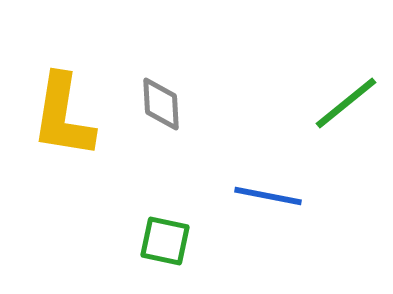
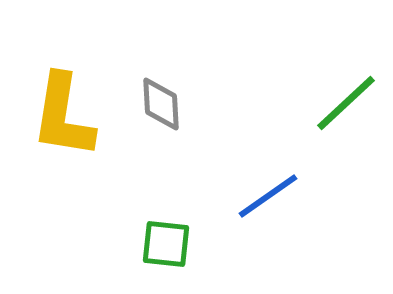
green line: rotated 4 degrees counterclockwise
blue line: rotated 46 degrees counterclockwise
green square: moved 1 px right, 3 px down; rotated 6 degrees counterclockwise
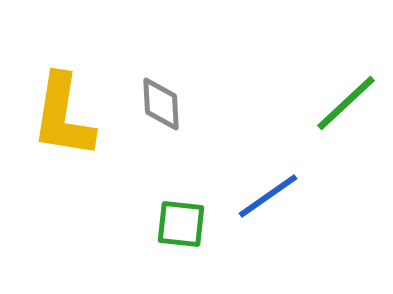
green square: moved 15 px right, 20 px up
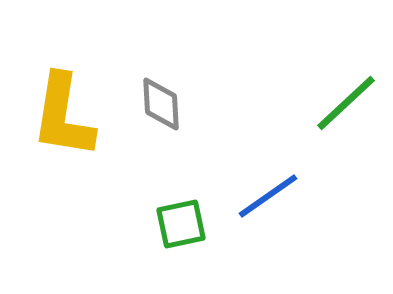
green square: rotated 18 degrees counterclockwise
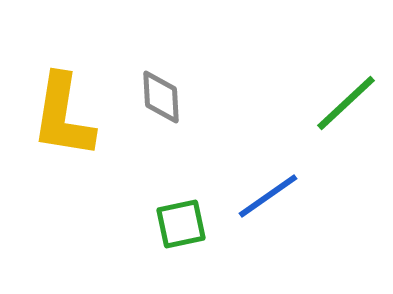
gray diamond: moved 7 px up
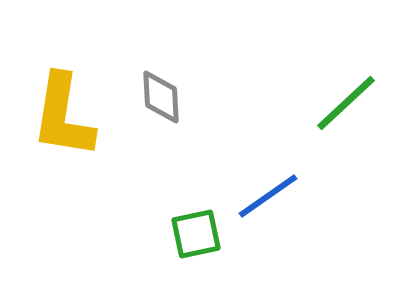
green square: moved 15 px right, 10 px down
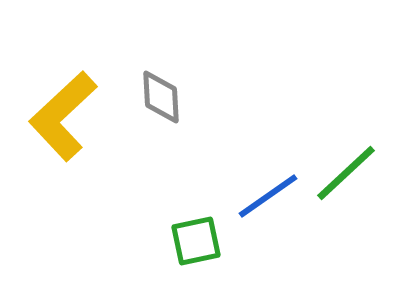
green line: moved 70 px down
yellow L-shape: rotated 38 degrees clockwise
green square: moved 7 px down
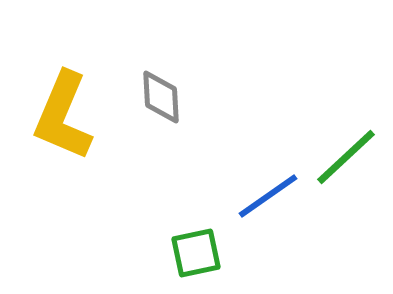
yellow L-shape: rotated 24 degrees counterclockwise
green line: moved 16 px up
green square: moved 12 px down
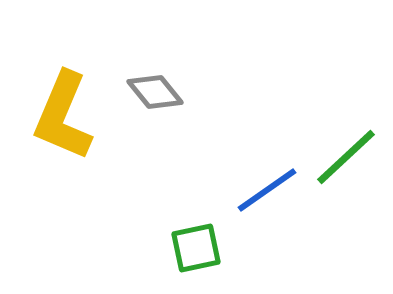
gray diamond: moved 6 px left, 5 px up; rotated 36 degrees counterclockwise
blue line: moved 1 px left, 6 px up
green square: moved 5 px up
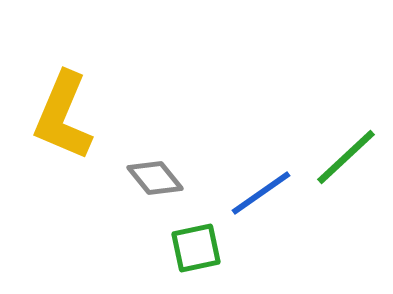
gray diamond: moved 86 px down
blue line: moved 6 px left, 3 px down
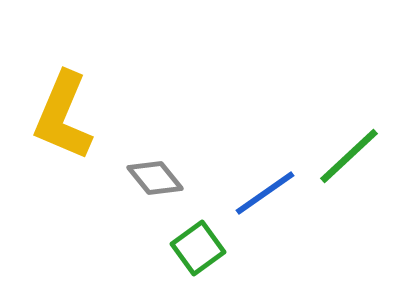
green line: moved 3 px right, 1 px up
blue line: moved 4 px right
green square: moved 2 px right; rotated 24 degrees counterclockwise
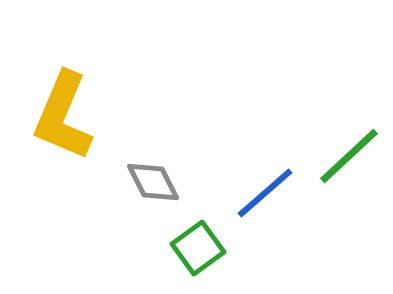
gray diamond: moved 2 px left, 4 px down; rotated 12 degrees clockwise
blue line: rotated 6 degrees counterclockwise
